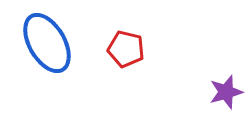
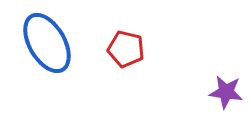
purple star: rotated 24 degrees clockwise
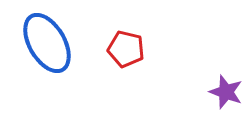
purple star: rotated 12 degrees clockwise
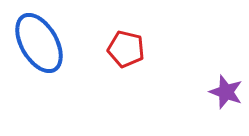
blue ellipse: moved 8 px left
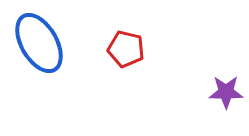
purple star: rotated 20 degrees counterclockwise
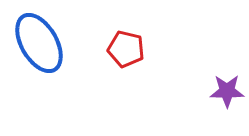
purple star: moved 1 px right, 1 px up
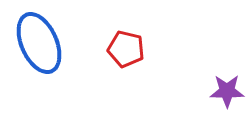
blue ellipse: rotated 6 degrees clockwise
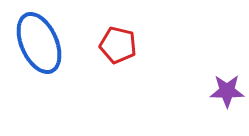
red pentagon: moved 8 px left, 4 px up
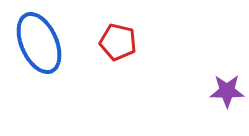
red pentagon: moved 3 px up
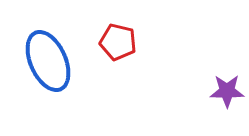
blue ellipse: moved 9 px right, 18 px down
